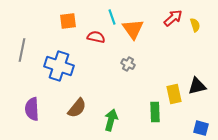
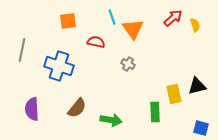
red semicircle: moved 5 px down
green arrow: rotated 85 degrees clockwise
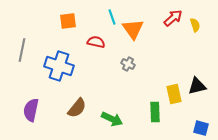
purple semicircle: moved 1 px left, 1 px down; rotated 15 degrees clockwise
green arrow: moved 1 px right, 1 px up; rotated 15 degrees clockwise
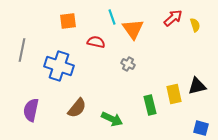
green rectangle: moved 5 px left, 7 px up; rotated 12 degrees counterclockwise
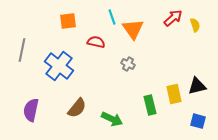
blue cross: rotated 20 degrees clockwise
blue square: moved 3 px left, 7 px up
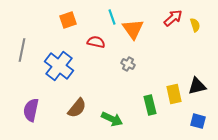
orange square: moved 1 px up; rotated 12 degrees counterclockwise
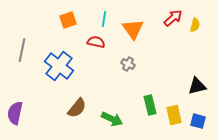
cyan line: moved 8 px left, 2 px down; rotated 28 degrees clockwise
yellow semicircle: rotated 32 degrees clockwise
yellow rectangle: moved 21 px down
purple semicircle: moved 16 px left, 3 px down
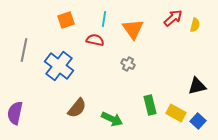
orange square: moved 2 px left
red semicircle: moved 1 px left, 2 px up
gray line: moved 2 px right
yellow rectangle: moved 2 px right, 2 px up; rotated 48 degrees counterclockwise
blue square: rotated 28 degrees clockwise
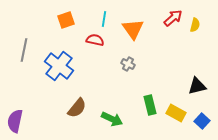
purple semicircle: moved 8 px down
blue square: moved 4 px right
